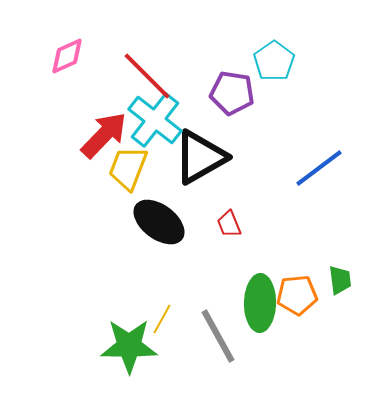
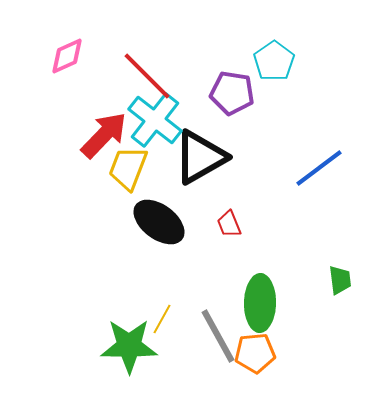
orange pentagon: moved 42 px left, 58 px down
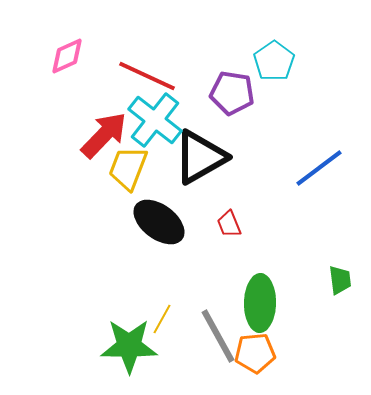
red line: rotated 20 degrees counterclockwise
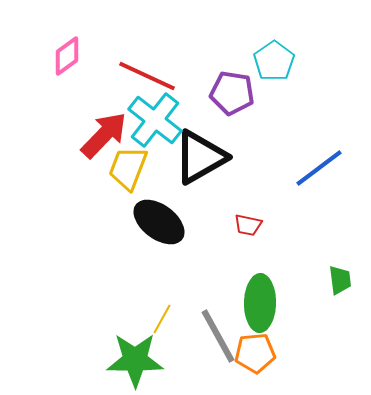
pink diamond: rotated 12 degrees counterclockwise
red trapezoid: moved 19 px right, 1 px down; rotated 56 degrees counterclockwise
green star: moved 6 px right, 14 px down
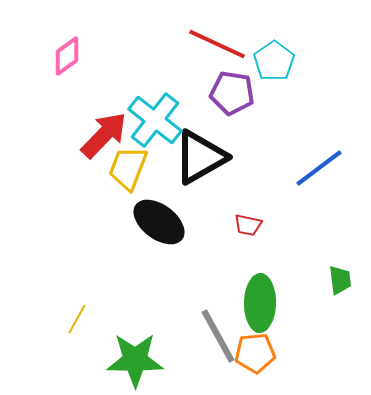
red line: moved 70 px right, 32 px up
yellow line: moved 85 px left
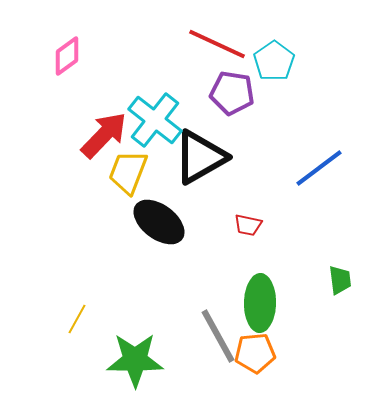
yellow trapezoid: moved 4 px down
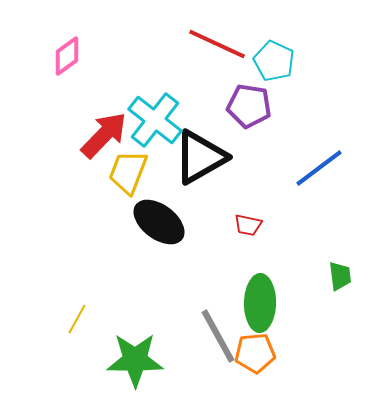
cyan pentagon: rotated 12 degrees counterclockwise
purple pentagon: moved 17 px right, 13 px down
green trapezoid: moved 4 px up
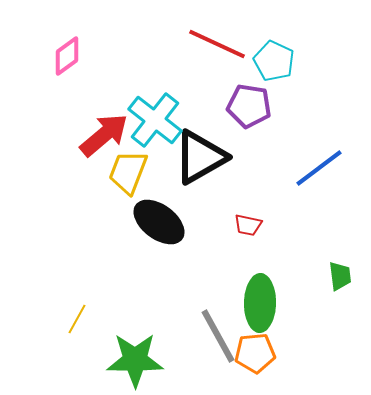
red arrow: rotated 6 degrees clockwise
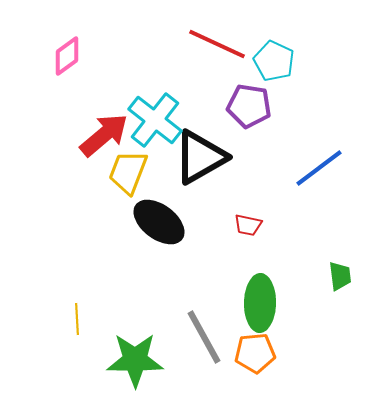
yellow line: rotated 32 degrees counterclockwise
gray line: moved 14 px left, 1 px down
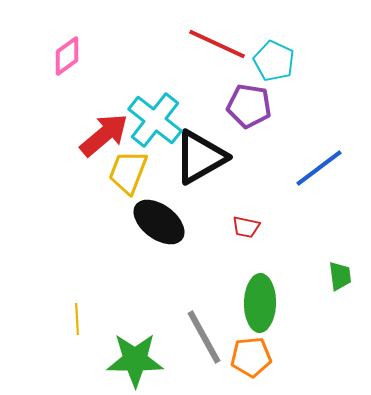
red trapezoid: moved 2 px left, 2 px down
orange pentagon: moved 4 px left, 4 px down
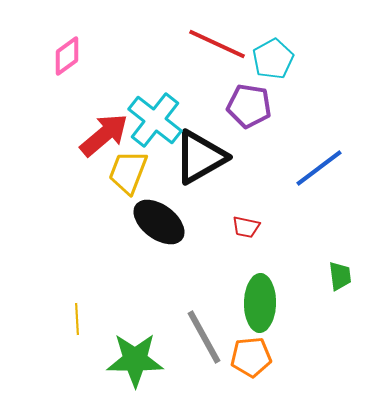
cyan pentagon: moved 1 px left, 2 px up; rotated 18 degrees clockwise
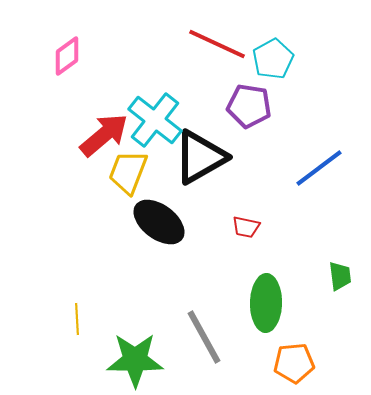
green ellipse: moved 6 px right
orange pentagon: moved 43 px right, 6 px down
